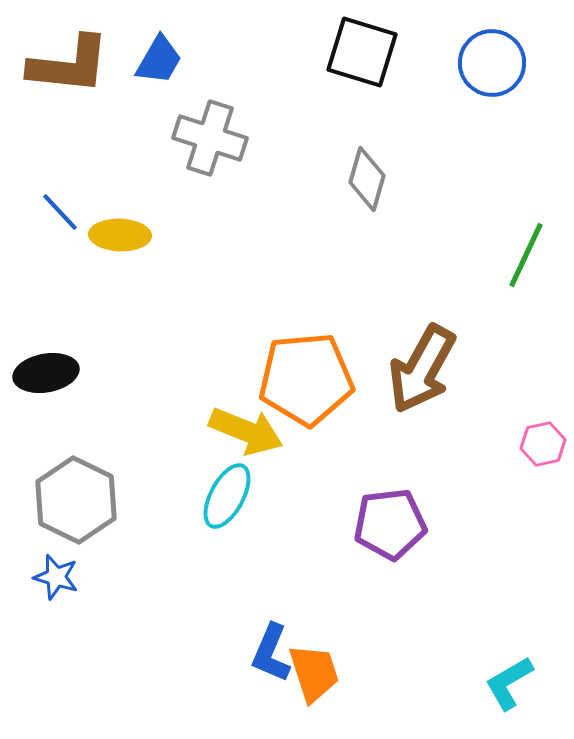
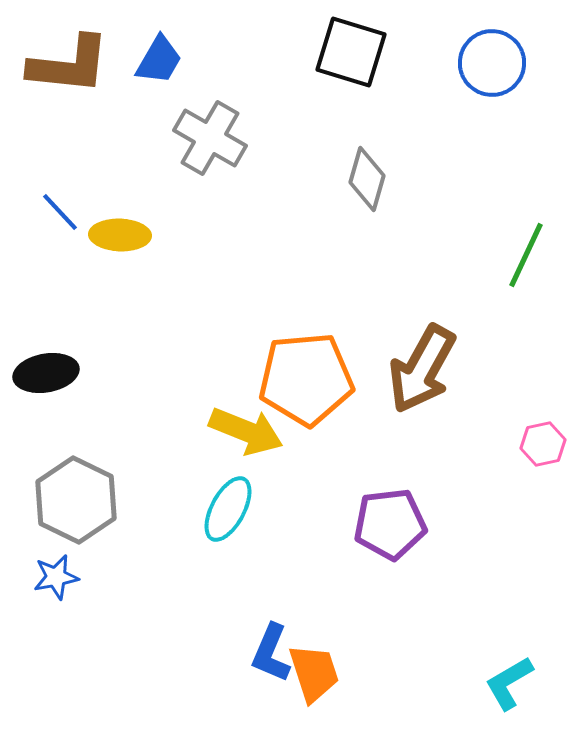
black square: moved 11 px left
gray cross: rotated 12 degrees clockwise
cyan ellipse: moved 1 px right, 13 px down
blue star: rotated 27 degrees counterclockwise
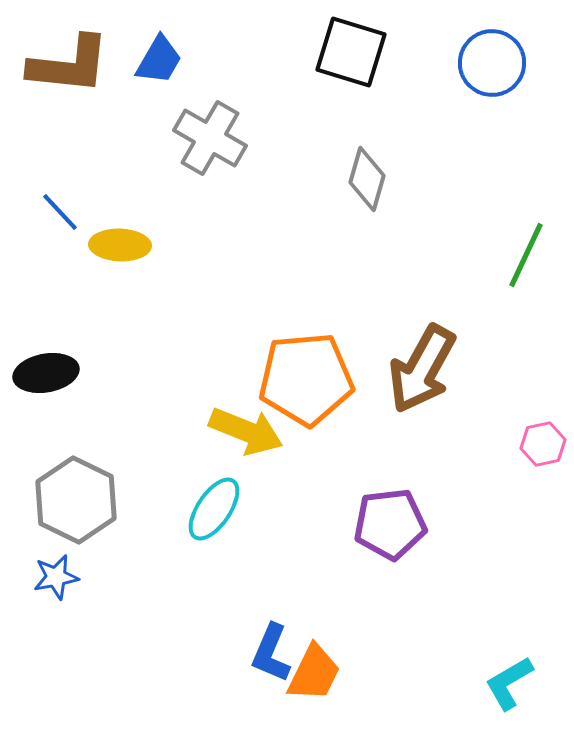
yellow ellipse: moved 10 px down
cyan ellipse: moved 14 px left; rotated 6 degrees clockwise
orange trapezoid: rotated 44 degrees clockwise
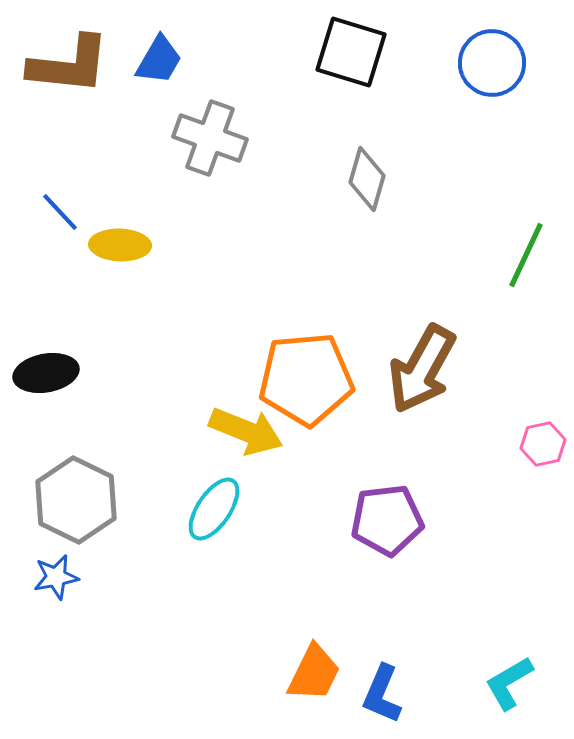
gray cross: rotated 10 degrees counterclockwise
purple pentagon: moved 3 px left, 4 px up
blue L-shape: moved 111 px right, 41 px down
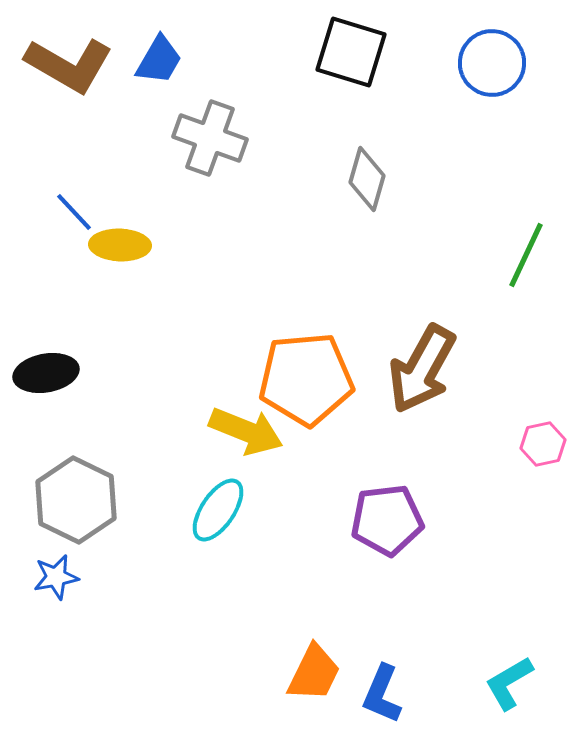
brown L-shape: rotated 24 degrees clockwise
blue line: moved 14 px right
cyan ellipse: moved 4 px right, 1 px down
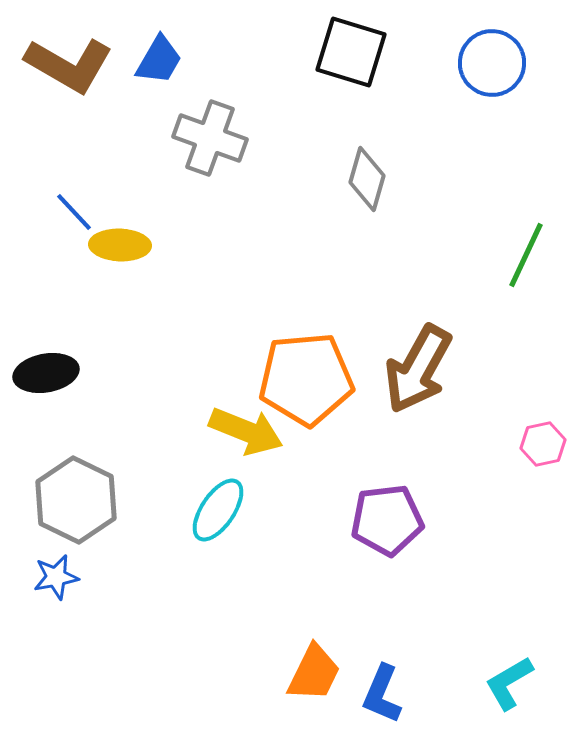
brown arrow: moved 4 px left
